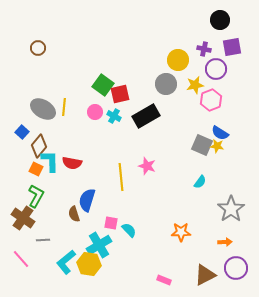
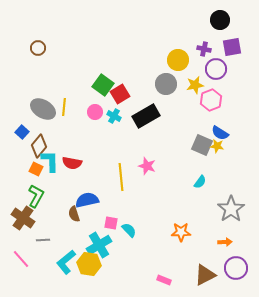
red square at (120, 94): rotated 18 degrees counterclockwise
blue semicircle at (87, 200): rotated 60 degrees clockwise
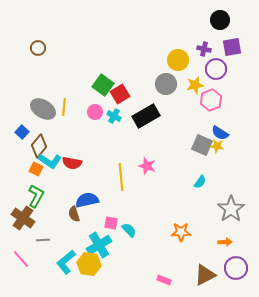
cyan L-shape at (50, 161): rotated 125 degrees clockwise
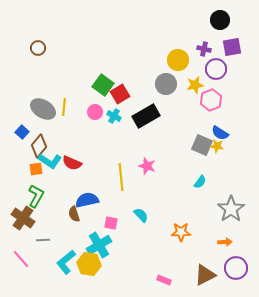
red semicircle at (72, 163): rotated 12 degrees clockwise
orange square at (36, 169): rotated 32 degrees counterclockwise
cyan semicircle at (129, 230): moved 12 px right, 15 px up
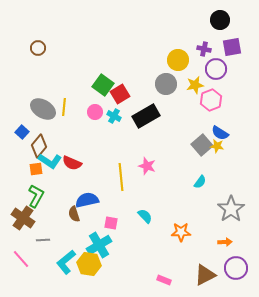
gray square at (202, 145): rotated 25 degrees clockwise
cyan semicircle at (141, 215): moved 4 px right, 1 px down
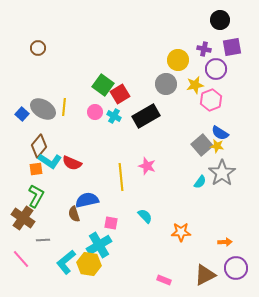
blue square at (22, 132): moved 18 px up
gray star at (231, 209): moved 9 px left, 36 px up
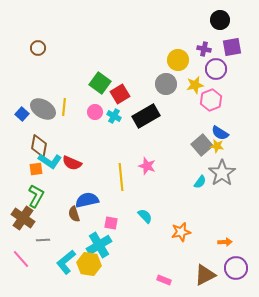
green square at (103, 85): moved 3 px left, 2 px up
brown diamond at (39, 146): rotated 30 degrees counterclockwise
orange star at (181, 232): rotated 12 degrees counterclockwise
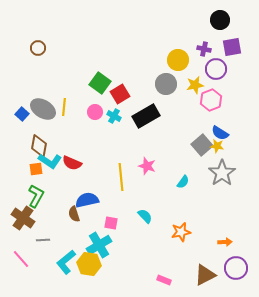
cyan semicircle at (200, 182): moved 17 px left
